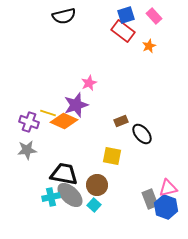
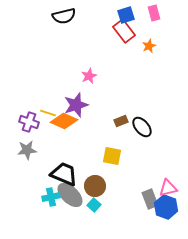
pink rectangle: moved 3 px up; rotated 28 degrees clockwise
red rectangle: moved 1 px right; rotated 15 degrees clockwise
pink star: moved 7 px up
black ellipse: moved 7 px up
black trapezoid: rotated 12 degrees clockwise
brown circle: moved 2 px left, 1 px down
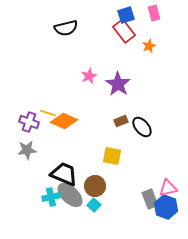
black semicircle: moved 2 px right, 12 px down
purple star: moved 42 px right, 21 px up; rotated 20 degrees counterclockwise
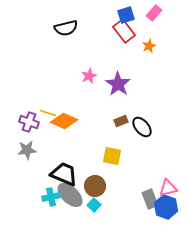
pink rectangle: rotated 56 degrees clockwise
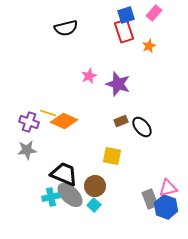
red rectangle: rotated 20 degrees clockwise
purple star: rotated 15 degrees counterclockwise
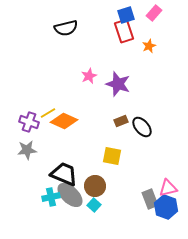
yellow line: rotated 49 degrees counterclockwise
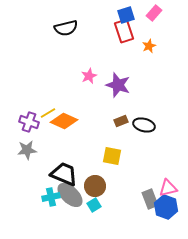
purple star: moved 1 px down
black ellipse: moved 2 px right, 2 px up; rotated 35 degrees counterclockwise
cyan square: rotated 16 degrees clockwise
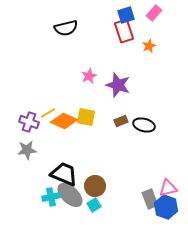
yellow square: moved 26 px left, 39 px up
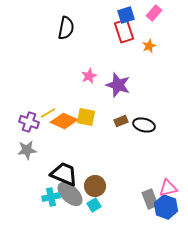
black semicircle: rotated 65 degrees counterclockwise
gray ellipse: moved 1 px up
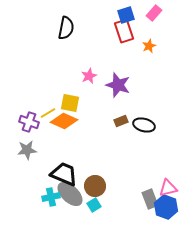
yellow square: moved 16 px left, 14 px up
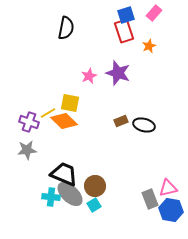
purple star: moved 12 px up
orange diamond: rotated 20 degrees clockwise
cyan cross: rotated 18 degrees clockwise
blue hexagon: moved 5 px right, 3 px down; rotated 10 degrees counterclockwise
